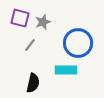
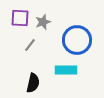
purple square: rotated 12 degrees counterclockwise
blue circle: moved 1 px left, 3 px up
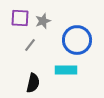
gray star: moved 1 px up
